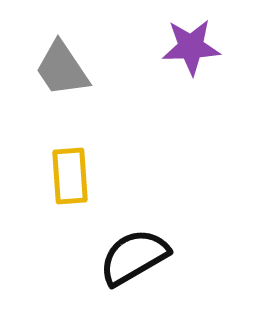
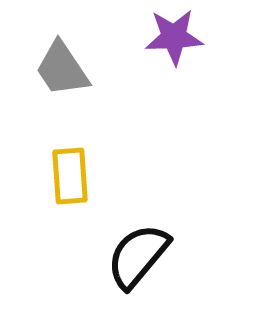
purple star: moved 17 px left, 10 px up
black semicircle: moved 4 px right, 1 px up; rotated 20 degrees counterclockwise
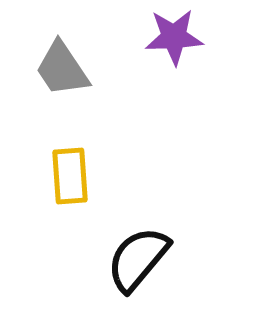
black semicircle: moved 3 px down
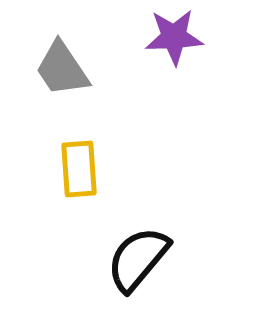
yellow rectangle: moved 9 px right, 7 px up
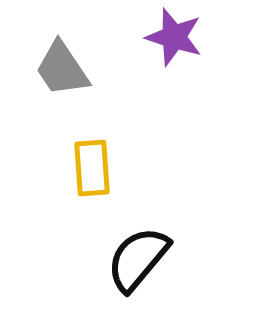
purple star: rotated 20 degrees clockwise
yellow rectangle: moved 13 px right, 1 px up
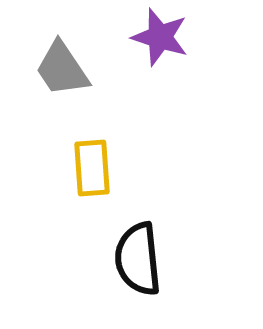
purple star: moved 14 px left
black semicircle: rotated 46 degrees counterclockwise
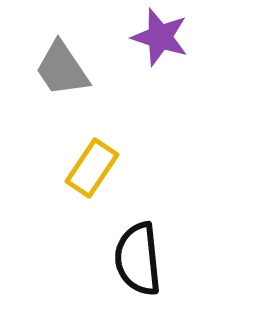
yellow rectangle: rotated 38 degrees clockwise
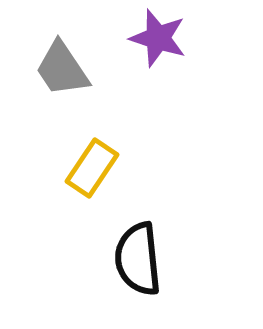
purple star: moved 2 px left, 1 px down
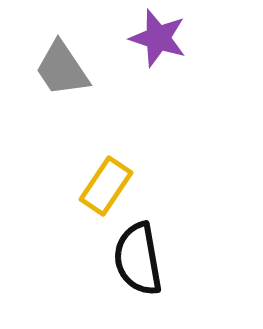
yellow rectangle: moved 14 px right, 18 px down
black semicircle: rotated 4 degrees counterclockwise
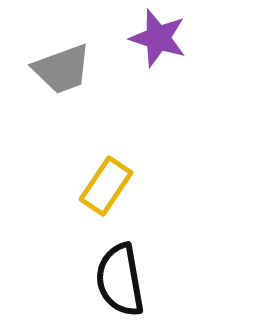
gray trapezoid: rotated 76 degrees counterclockwise
black semicircle: moved 18 px left, 21 px down
